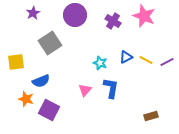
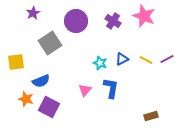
purple circle: moved 1 px right, 6 px down
blue triangle: moved 4 px left, 2 px down
purple line: moved 3 px up
purple square: moved 3 px up
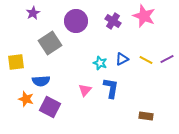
blue semicircle: rotated 18 degrees clockwise
purple square: moved 1 px right
brown rectangle: moved 5 px left; rotated 24 degrees clockwise
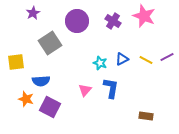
purple circle: moved 1 px right
purple line: moved 2 px up
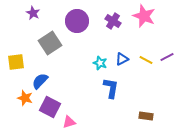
purple star: rotated 16 degrees counterclockwise
blue semicircle: moved 1 px left; rotated 138 degrees clockwise
pink triangle: moved 16 px left, 32 px down; rotated 32 degrees clockwise
orange star: moved 1 px left, 1 px up
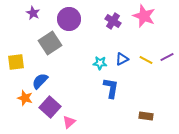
purple circle: moved 8 px left, 2 px up
cyan star: rotated 16 degrees counterclockwise
purple square: rotated 15 degrees clockwise
pink triangle: rotated 24 degrees counterclockwise
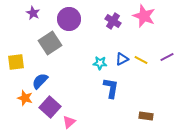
yellow line: moved 5 px left
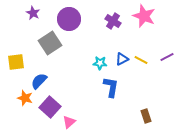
blue semicircle: moved 1 px left
blue L-shape: moved 1 px up
brown rectangle: rotated 64 degrees clockwise
